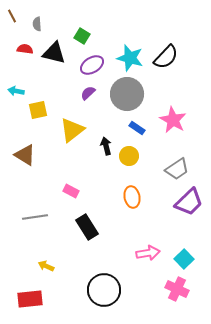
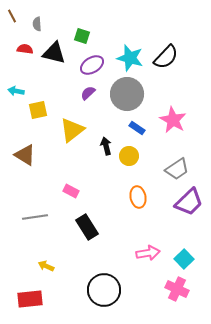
green square: rotated 14 degrees counterclockwise
orange ellipse: moved 6 px right
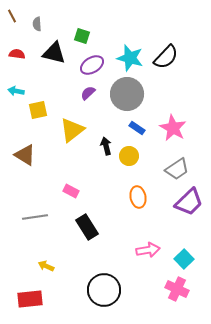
red semicircle: moved 8 px left, 5 px down
pink star: moved 8 px down
pink arrow: moved 3 px up
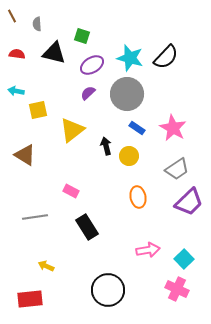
black circle: moved 4 px right
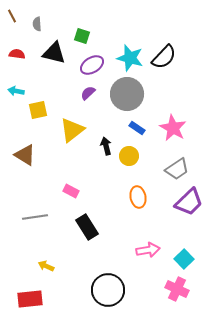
black semicircle: moved 2 px left
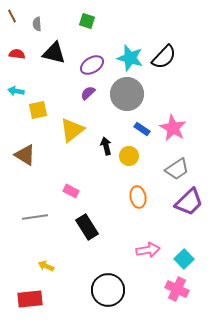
green square: moved 5 px right, 15 px up
blue rectangle: moved 5 px right, 1 px down
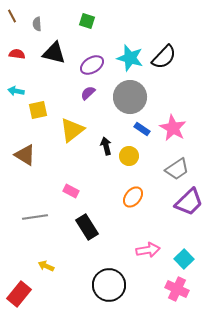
gray circle: moved 3 px right, 3 px down
orange ellipse: moved 5 px left; rotated 50 degrees clockwise
black circle: moved 1 px right, 5 px up
red rectangle: moved 11 px left, 5 px up; rotated 45 degrees counterclockwise
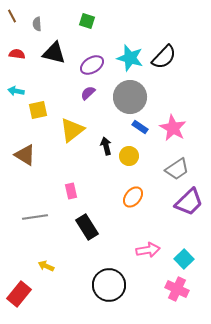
blue rectangle: moved 2 px left, 2 px up
pink rectangle: rotated 49 degrees clockwise
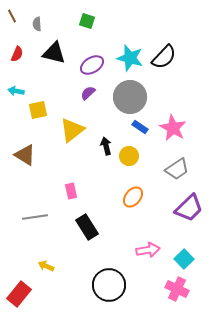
red semicircle: rotated 105 degrees clockwise
purple trapezoid: moved 6 px down
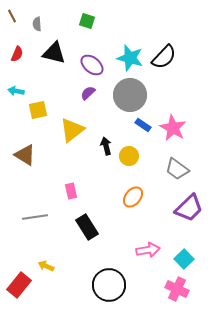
purple ellipse: rotated 70 degrees clockwise
gray circle: moved 2 px up
blue rectangle: moved 3 px right, 2 px up
gray trapezoid: rotated 70 degrees clockwise
red rectangle: moved 9 px up
